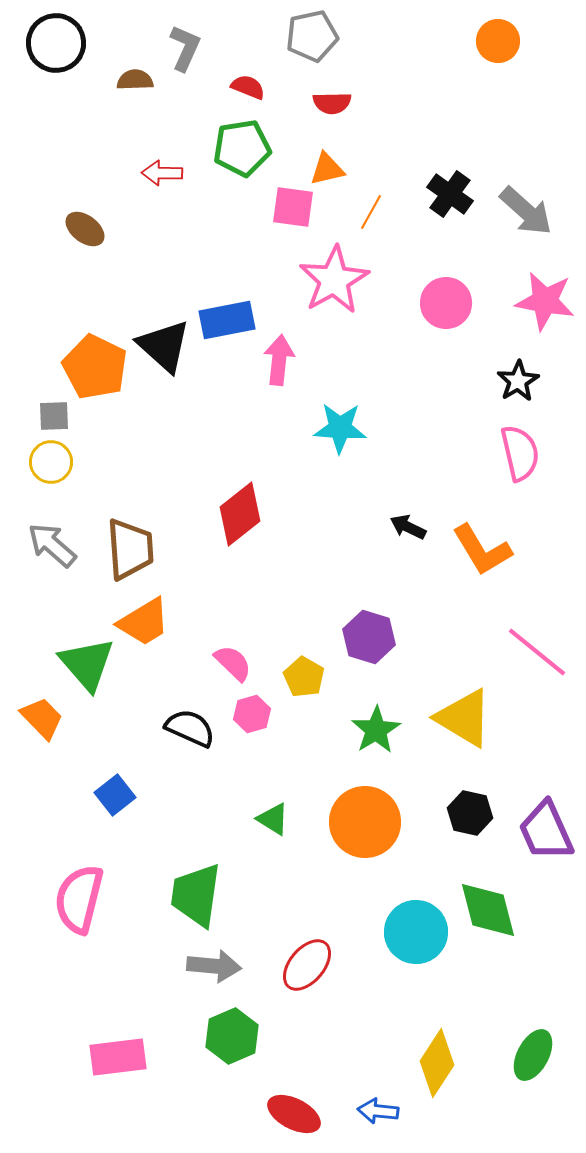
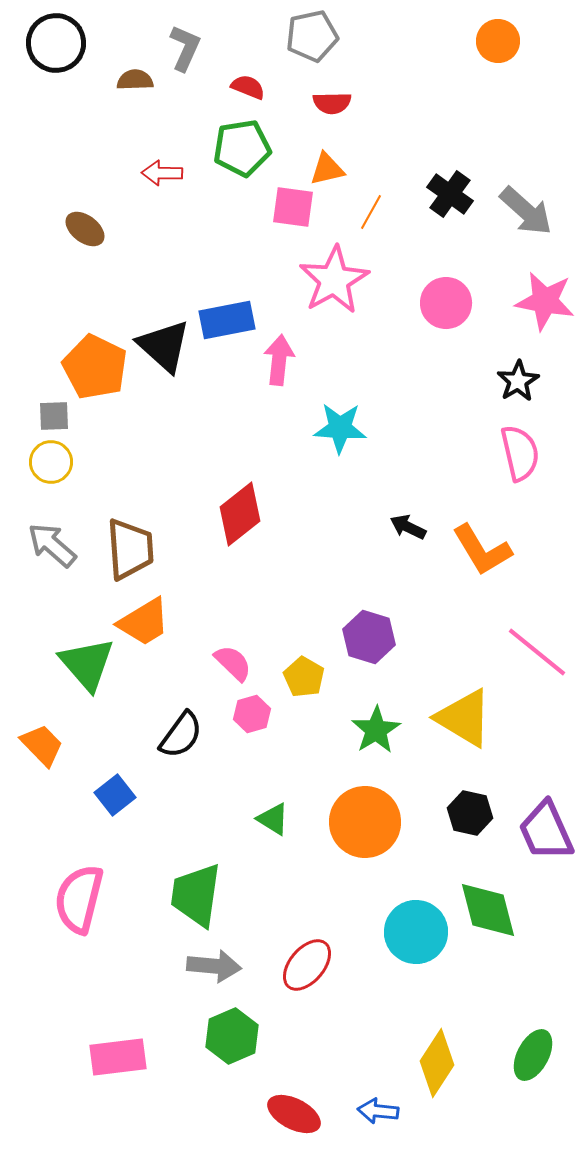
orange trapezoid at (42, 718): moved 27 px down
black semicircle at (190, 728): moved 9 px left, 7 px down; rotated 102 degrees clockwise
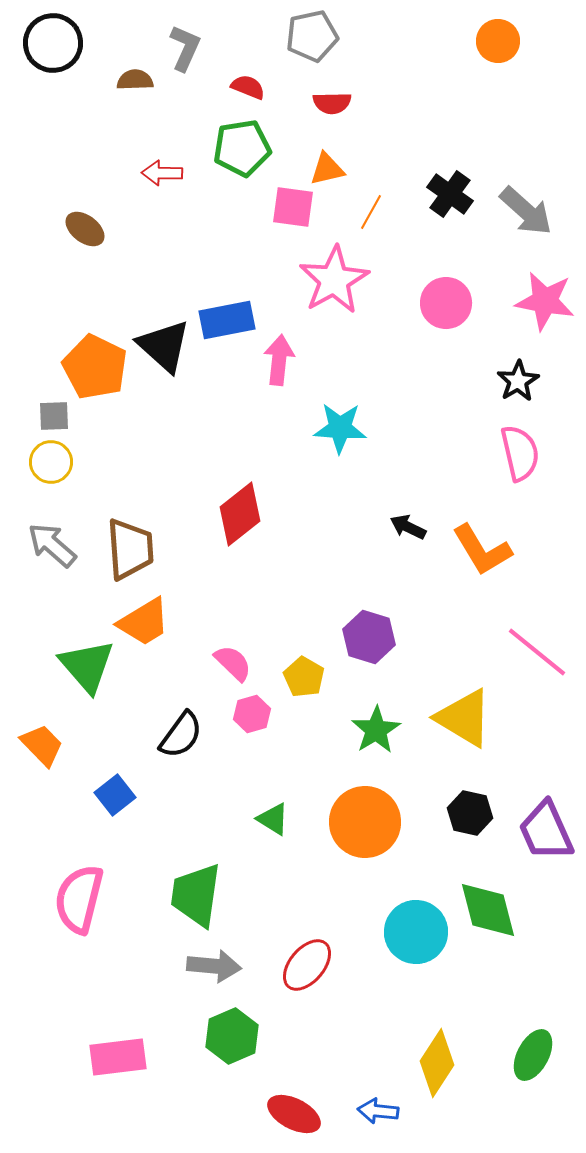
black circle at (56, 43): moved 3 px left
green triangle at (87, 664): moved 2 px down
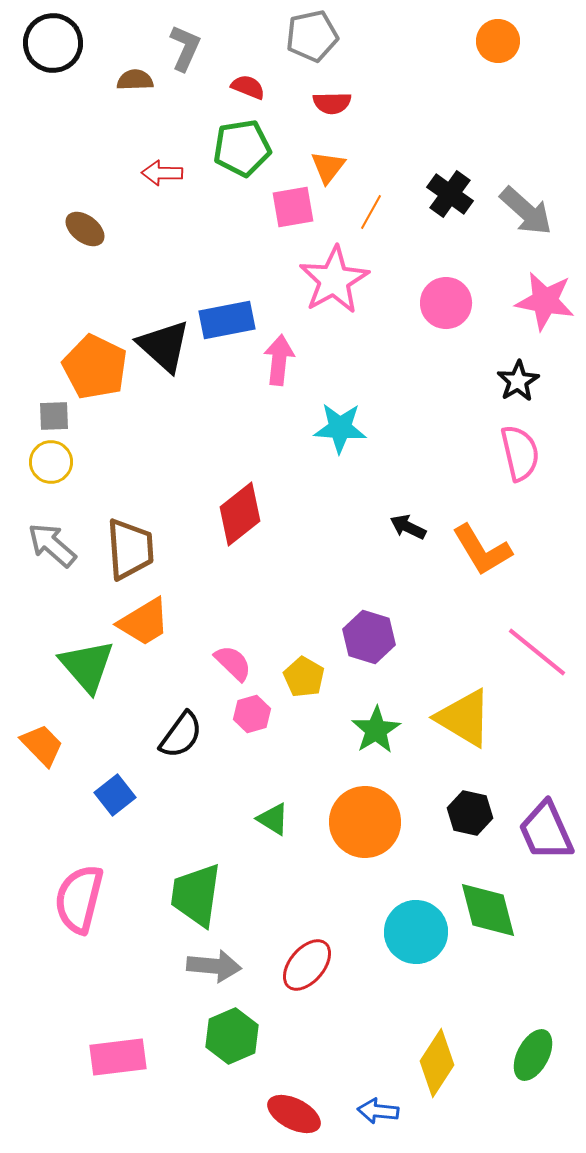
orange triangle at (327, 169): moved 1 px right, 2 px up; rotated 39 degrees counterclockwise
pink square at (293, 207): rotated 18 degrees counterclockwise
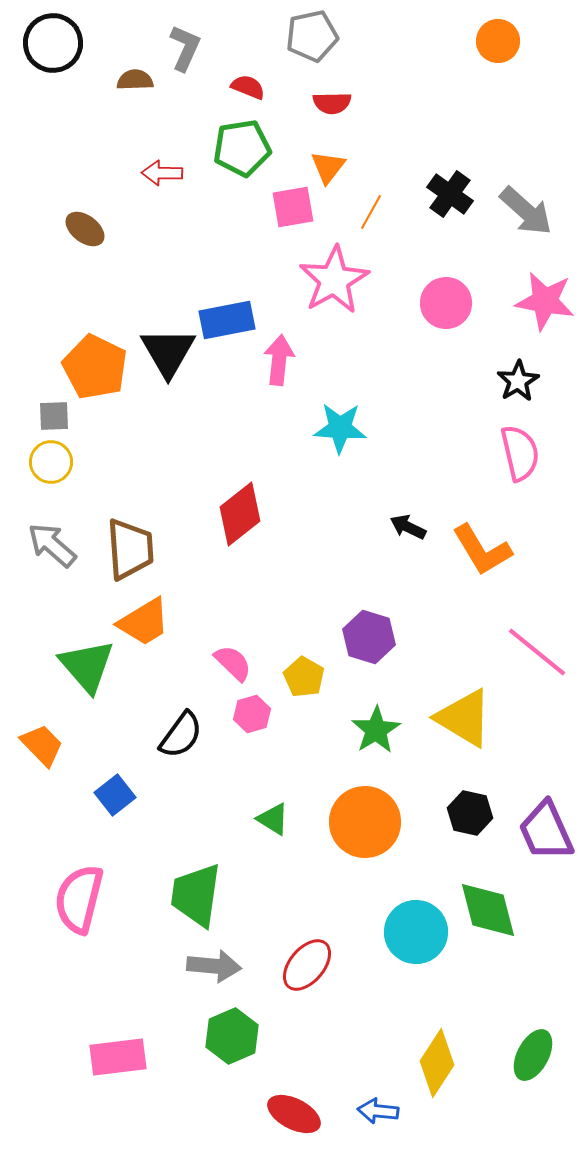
black triangle at (164, 346): moved 4 px right, 6 px down; rotated 18 degrees clockwise
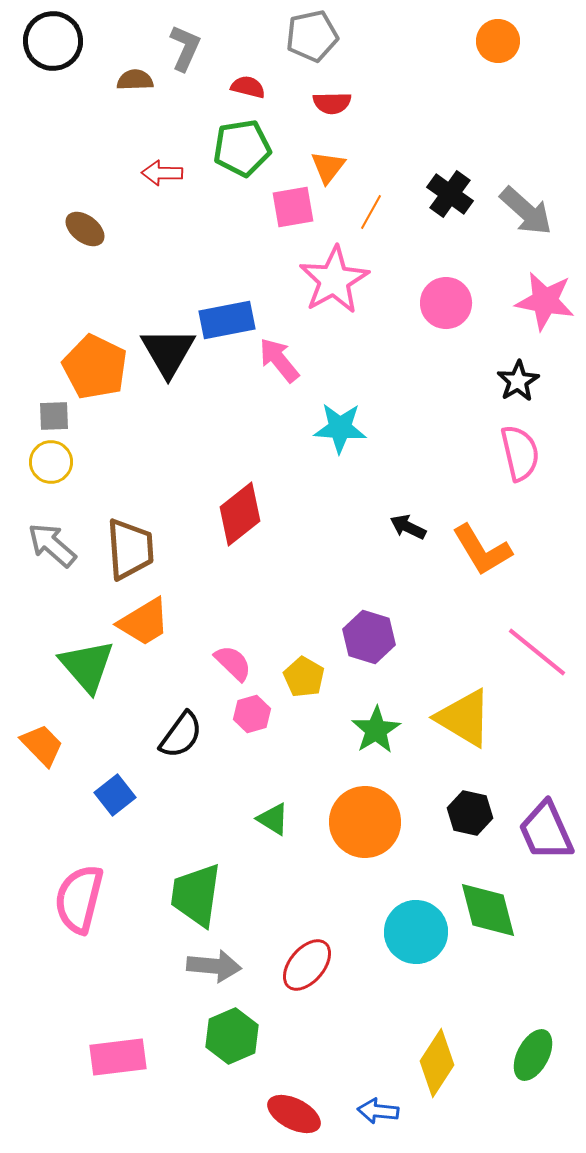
black circle at (53, 43): moved 2 px up
red semicircle at (248, 87): rotated 8 degrees counterclockwise
pink arrow at (279, 360): rotated 45 degrees counterclockwise
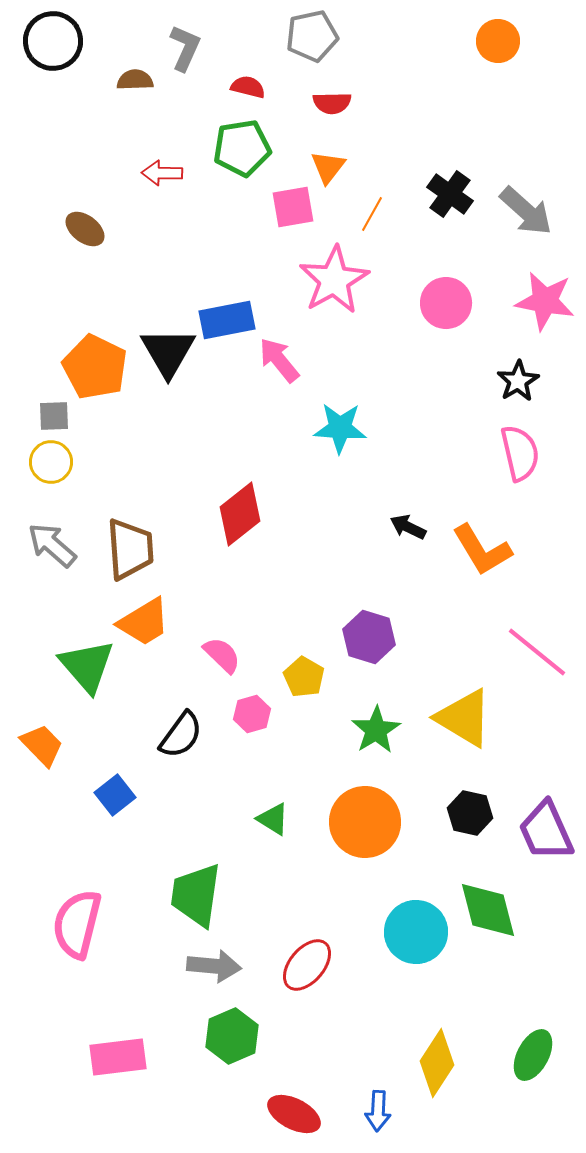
orange line at (371, 212): moved 1 px right, 2 px down
pink semicircle at (233, 663): moved 11 px left, 8 px up
pink semicircle at (79, 899): moved 2 px left, 25 px down
blue arrow at (378, 1111): rotated 93 degrees counterclockwise
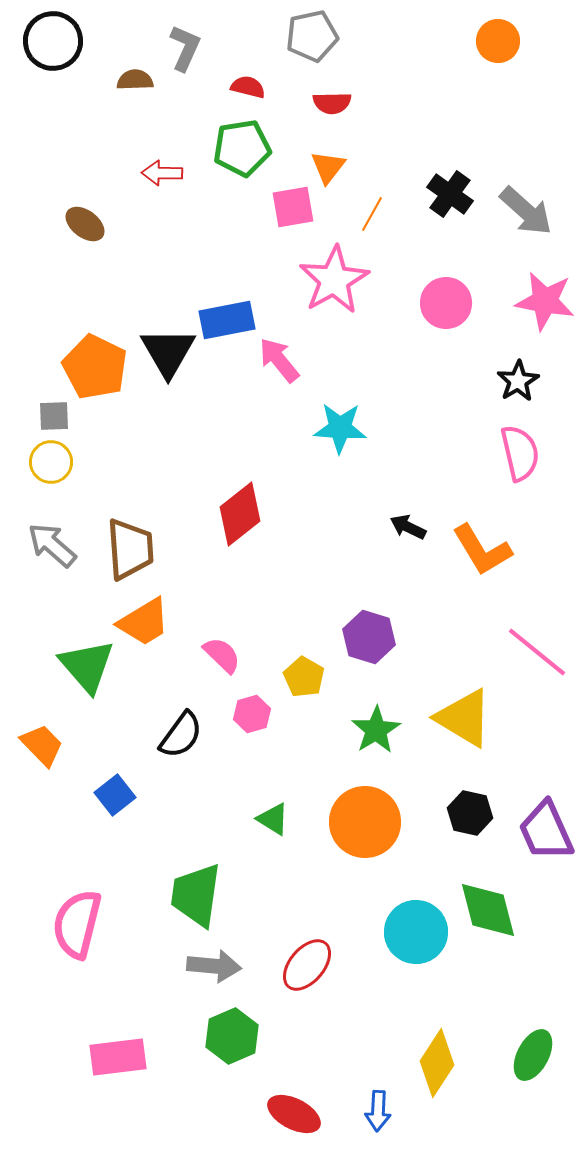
brown ellipse at (85, 229): moved 5 px up
